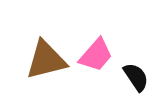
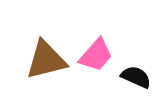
black semicircle: rotated 32 degrees counterclockwise
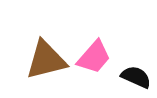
pink trapezoid: moved 2 px left, 2 px down
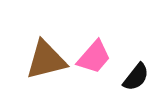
black semicircle: rotated 104 degrees clockwise
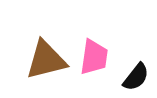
pink trapezoid: rotated 33 degrees counterclockwise
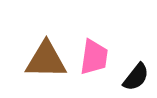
brown triangle: rotated 15 degrees clockwise
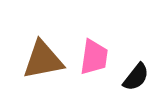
brown triangle: moved 3 px left; rotated 12 degrees counterclockwise
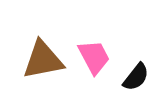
pink trapezoid: rotated 36 degrees counterclockwise
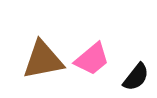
pink trapezoid: moved 2 px left, 2 px down; rotated 78 degrees clockwise
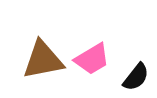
pink trapezoid: rotated 9 degrees clockwise
